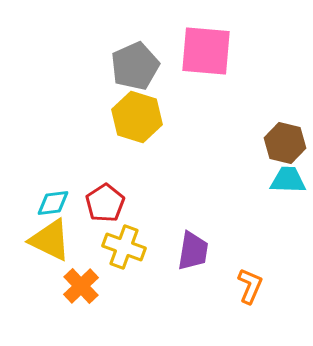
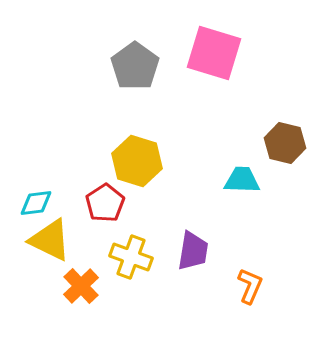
pink square: moved 8 px right, 2 px down; rotated 12 degrees clockwise
gray pentagon: rotated 12 degrees counterclockwise
yellow hexagon: moved 44 px down
cyan trapezoid: moved 46 px left
cyan diamond: moved 17 px left
yellow cross: moved 7 px right, 10 px down
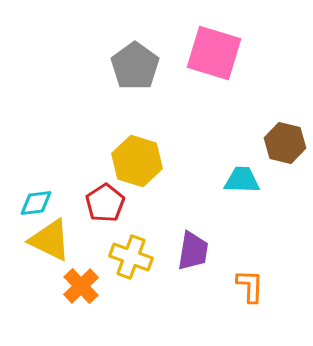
orange L-shape: rotated 21 degrees counterclockwise
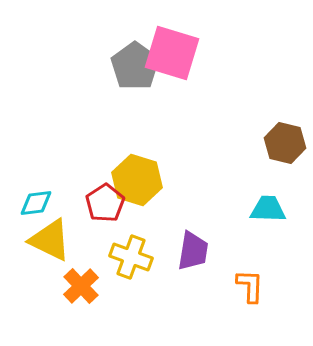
pink square: moved 42 px left
yellow hexagon: moved 19 px down
cyan trapezoid: moved 26 px right, 29 px down
